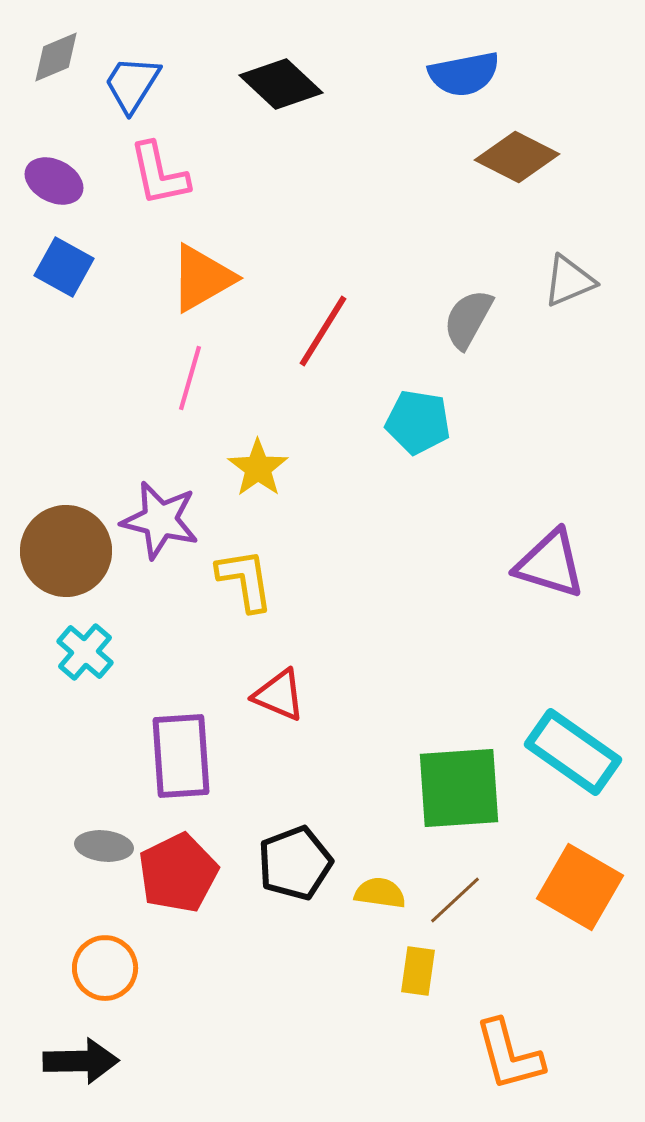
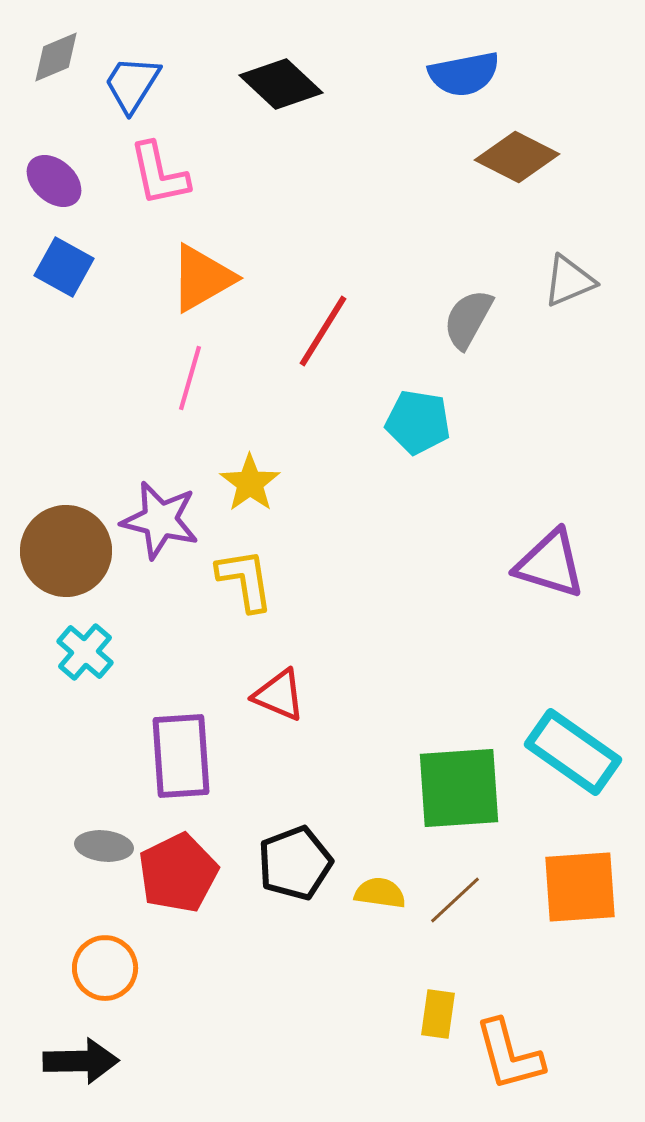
purple ellipse: rotated 14 degrees clockwise
yellow star: moved 8 px left, 15 px down
orange square: rotated 34 degrees counterclockwise
yellow rectangle: moved 20 px right, 43 px down
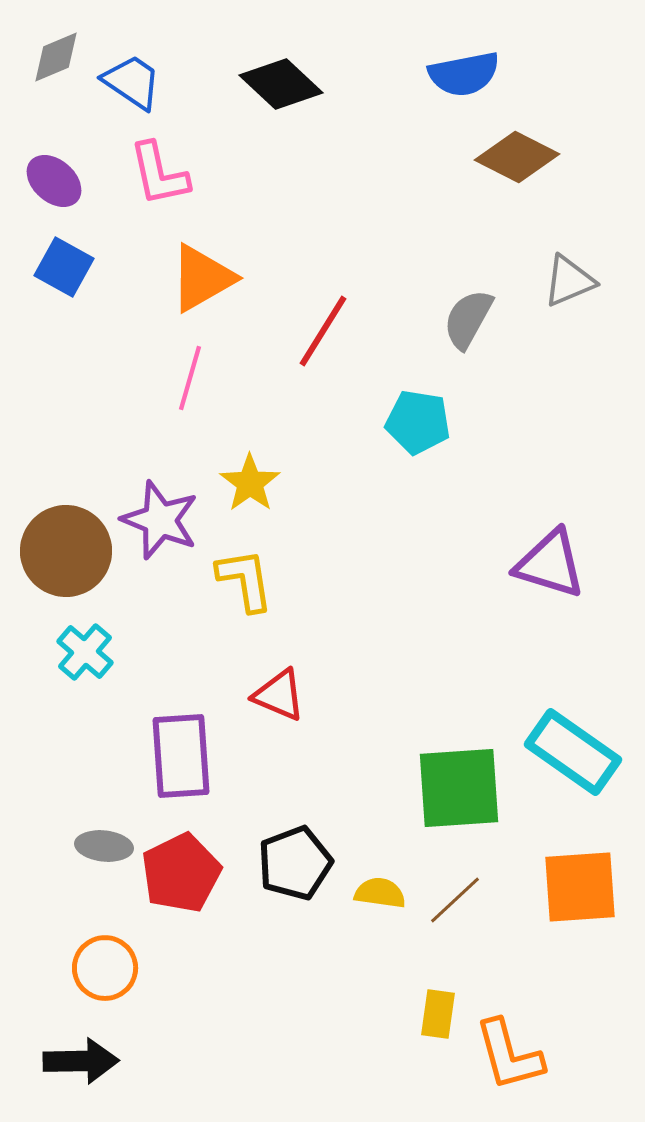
blue trapezoid: moved 2 px up; rotated 92 degrees clockwise
purple star: rotated 8 degrees clockwise
red pentagon: moved 3 px right
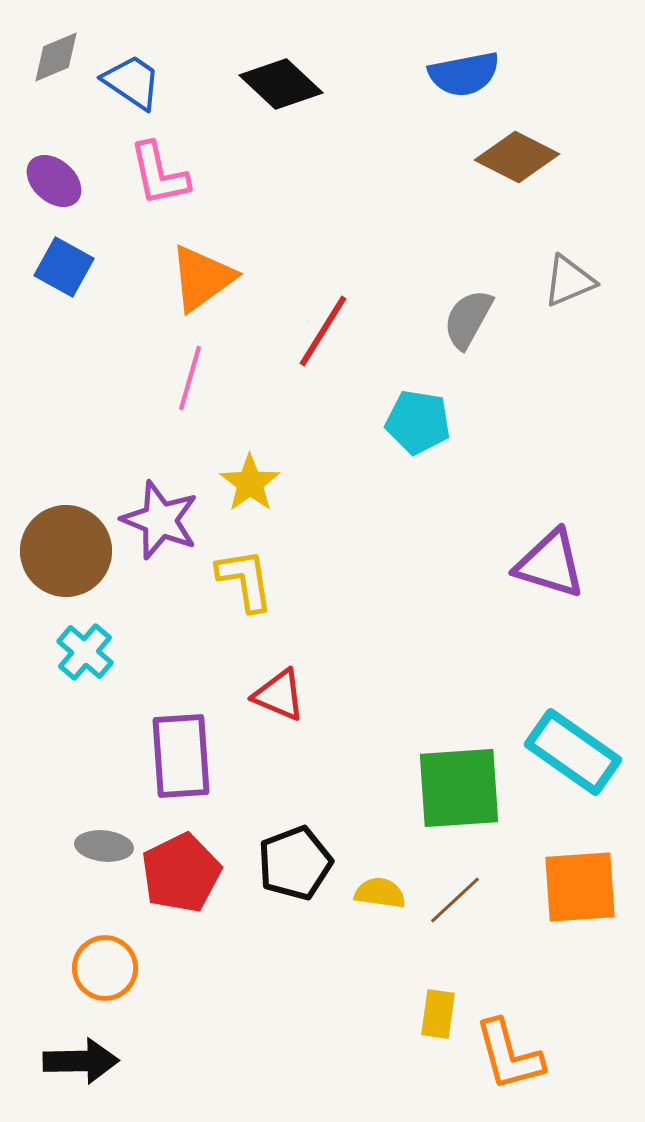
orange triangle: rotated 6 degrees counterclockwise
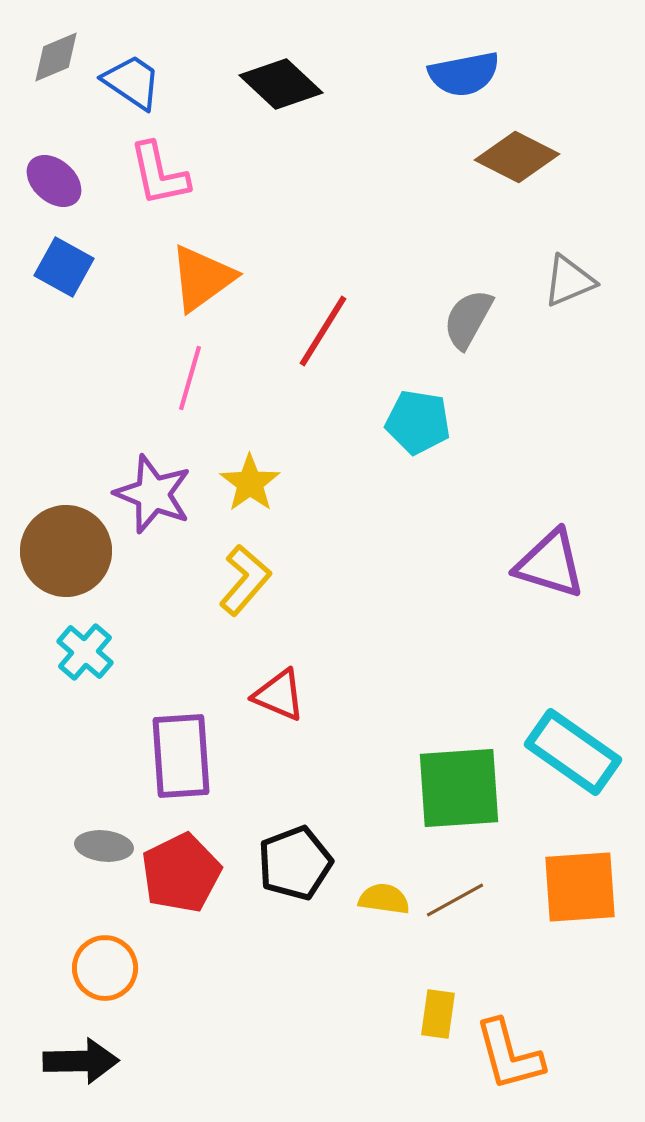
purple star: moved 7 px left, 26 px up
yellow L-shape: rotated 50 degrees clockwise
yellow semicircle: moved 4 px right, 6 px down
brown line: rotated 14 degrees clockwise
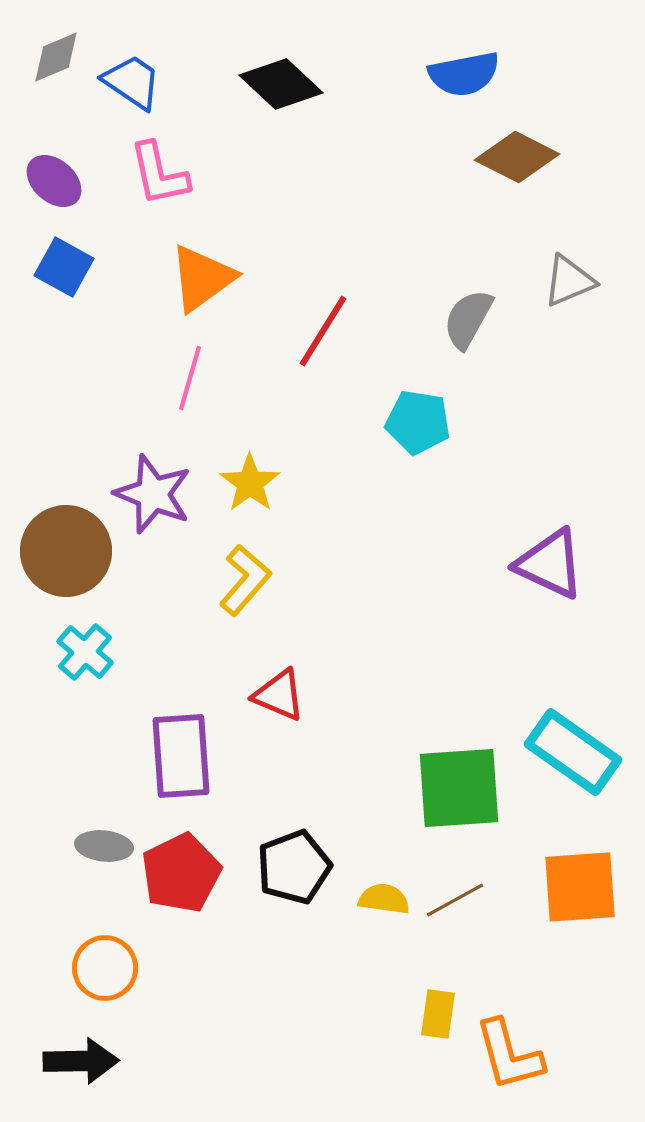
purple triangle: rotated 8 degrees clockwise
black pentagon: moved 1 px left, 4 px down
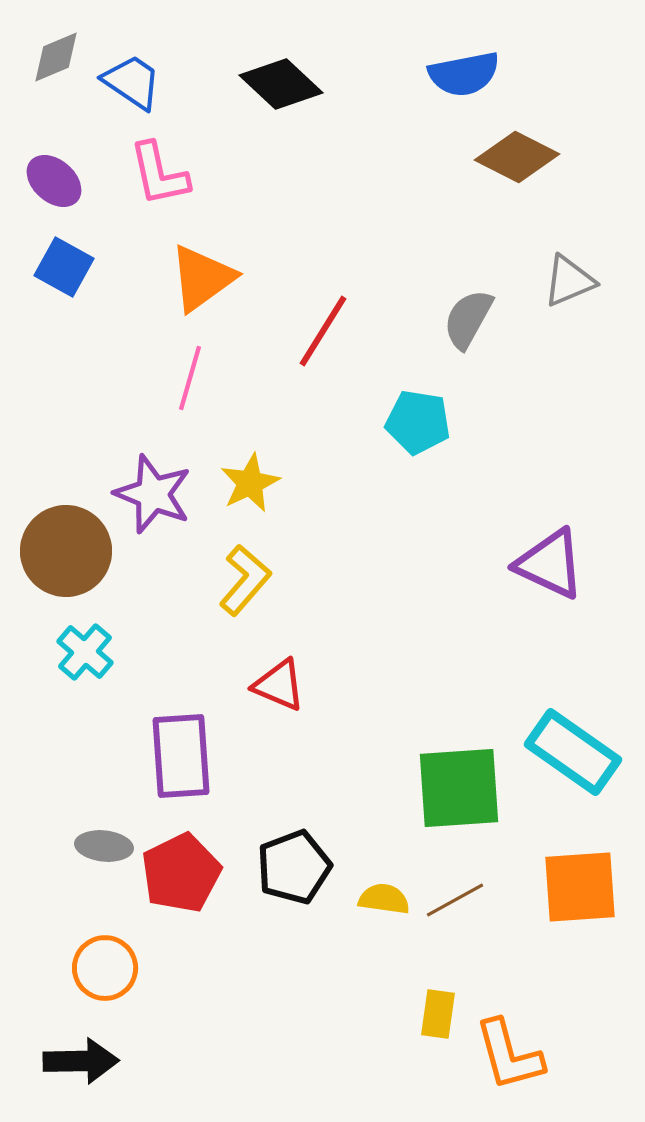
yellow star: rotated 10 degrees clockwise
red triangle: moved 10 px up
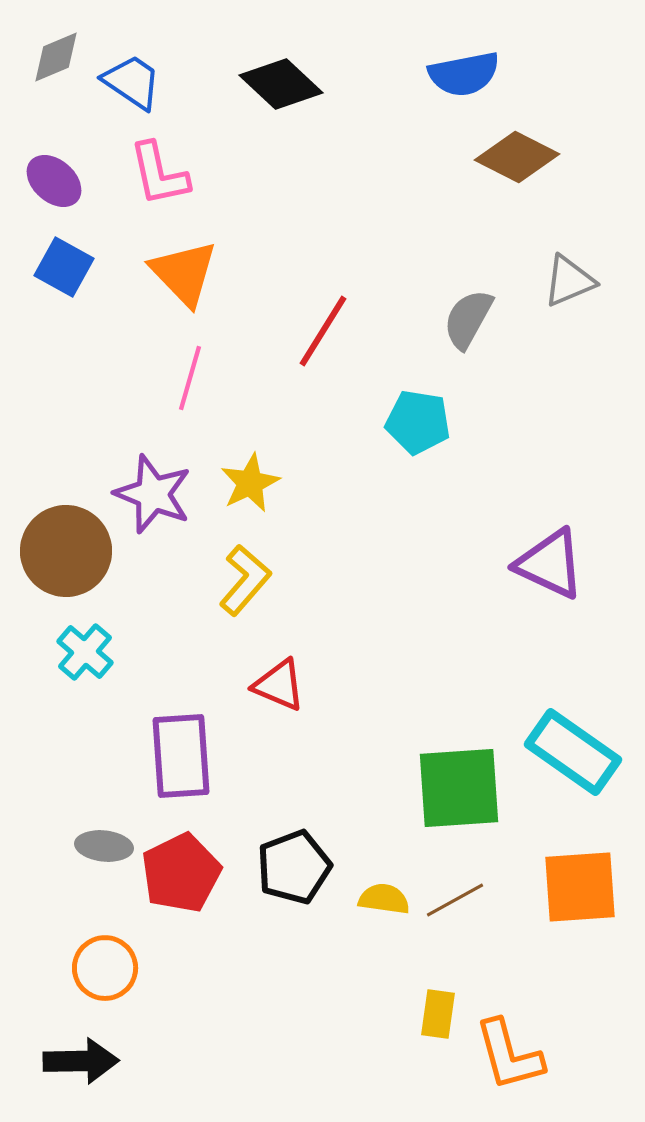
orange triangle: moved 18 px left, 5 px up; rotated 38 degrees counterclockwise
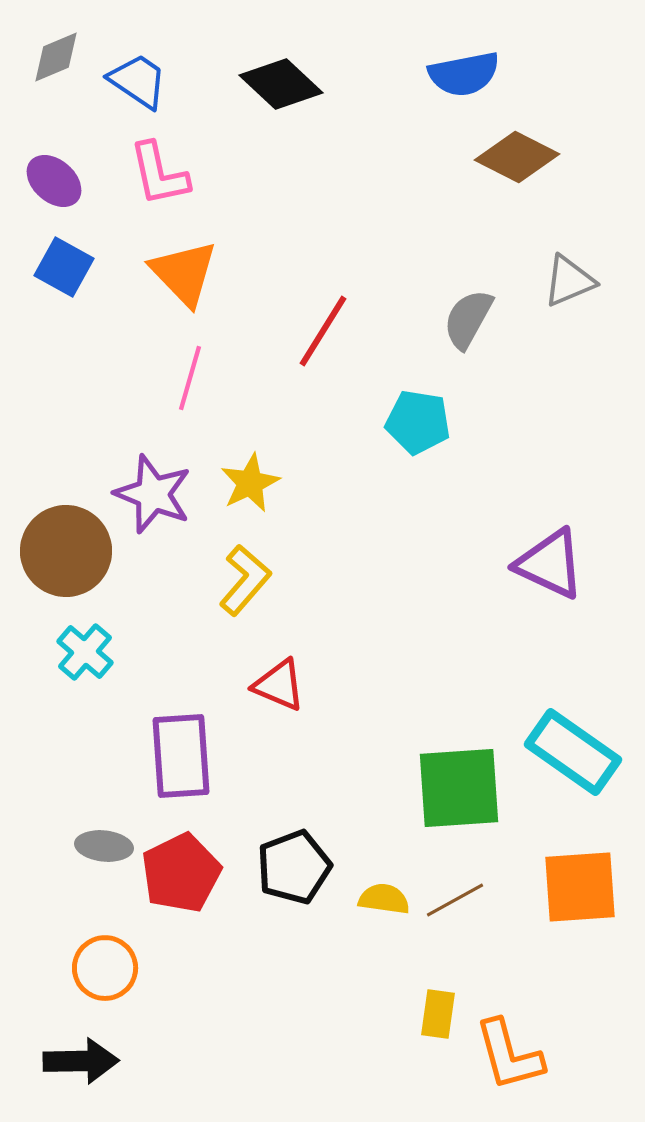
blue trapezoid: moved 6 px right, 1 px up
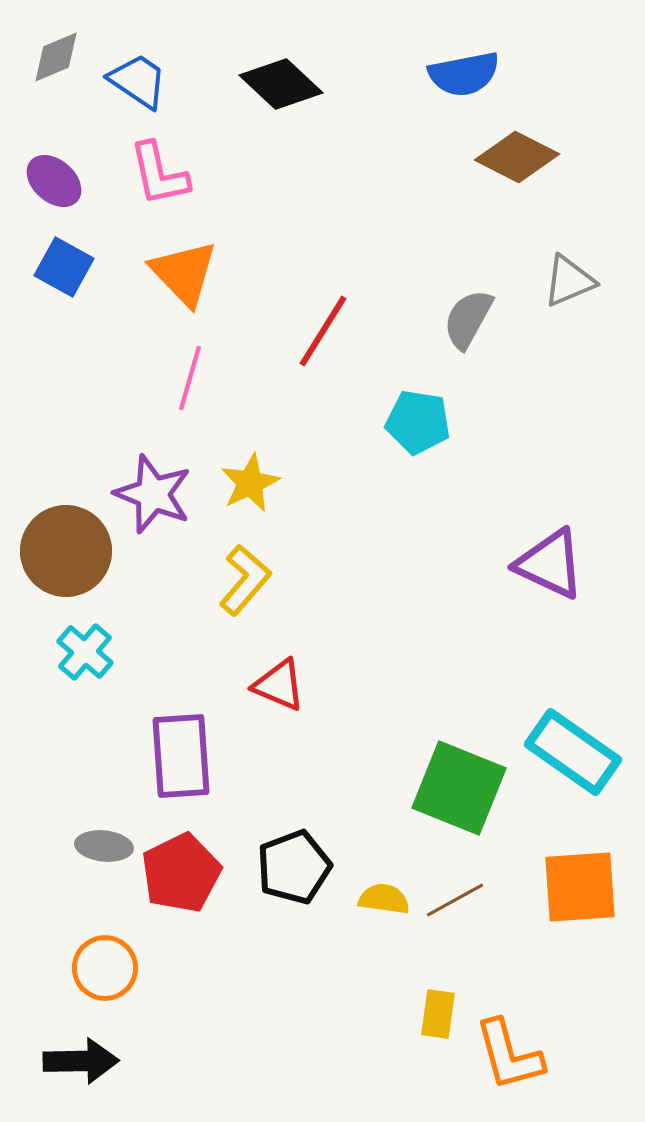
green square: rotated 26 degrees clockwise
